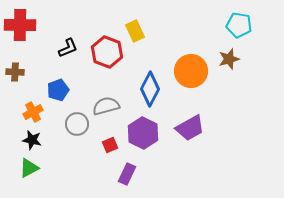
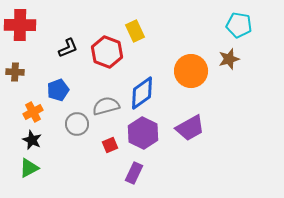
blue diamond: moved 8 px left, 4 px down; rotated 28 degrees clockwise
black star: rotated 12 degrees clockwise
purple rectangle: moved 7 px right, 1 px up
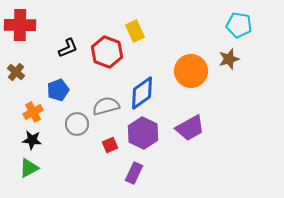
brown cross: moved 1 px right; rotated 36 degrees clockwise
black star: rotated 18 degrees counterclockwise
